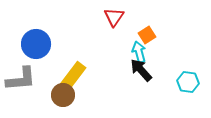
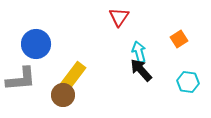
red triangle: moved 5 px right
orange square: moved 32 px right, 4 px down
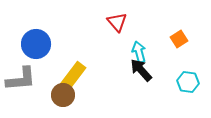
red triangle: moved 2 px left, 5 px down; rotated 15 degrees counterclockwise
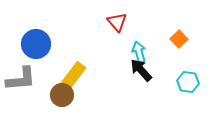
orange square: rotated 12 degrees counterclockwise
brown circle: moved 1 px left
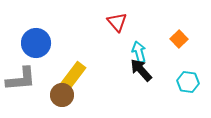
blue circle: moved 1 px up
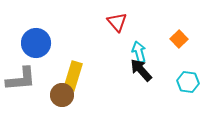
yellow rectangle: rotated 20 degrees counterclockwise
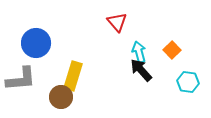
orange square: moved 7 px left, 11 px down
brown circle: moved 1 px left, 2 px down
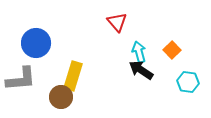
black arrow: rotated 15 degrees counterclockwise
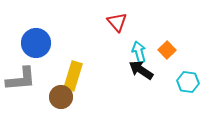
orange square: moved 5 px left
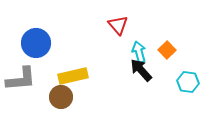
red triangle: moved 1 px right, 3 px down
black arrow: rotated 15 degrees clockwise
yellow rectangle: rotated 60 degrees clockwise
